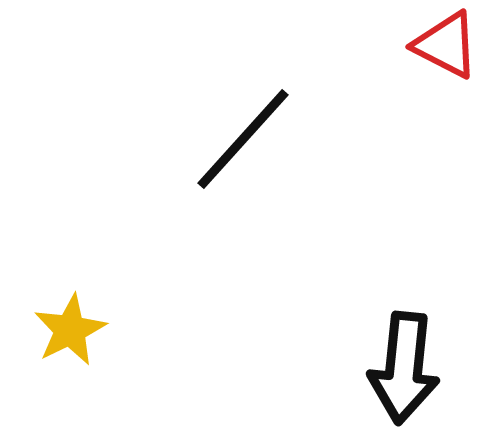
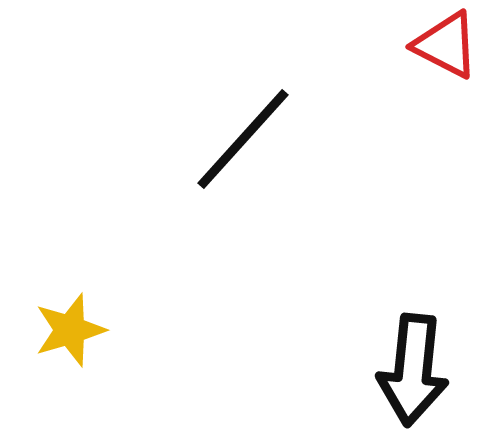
yellow star: rotated 10 degrees clockwise
black arrow: moved 9 px right, 2 px down
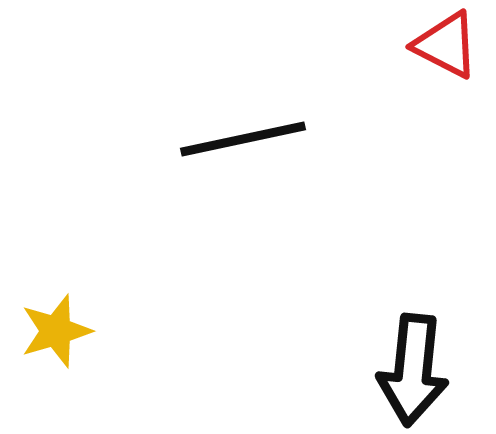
black line: rotated 36 degrees clockwise
yellow star: moved 14 px left, 1 px down
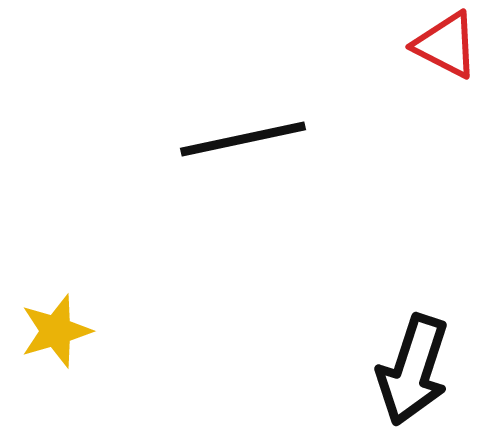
black arrow: rotated 12 degrees clockwise
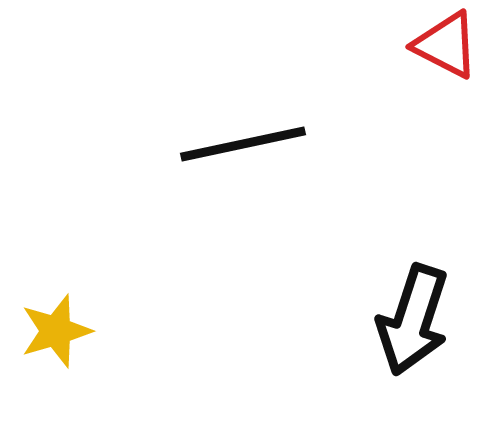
black line: moved 5 px down
black arrow: moved 50 px up
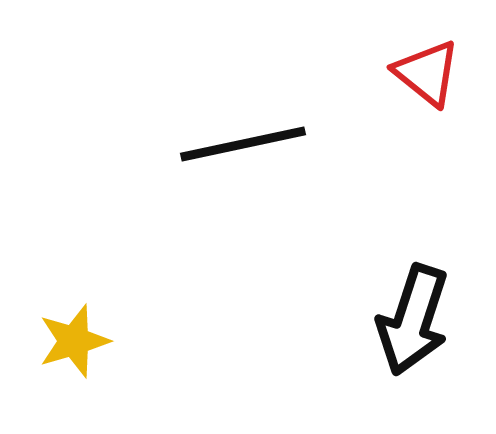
red triangle: moved 19 px left, 28 px down; rotated 12 degrees clockwise
yellow star: moved 18 px right, 10 px down
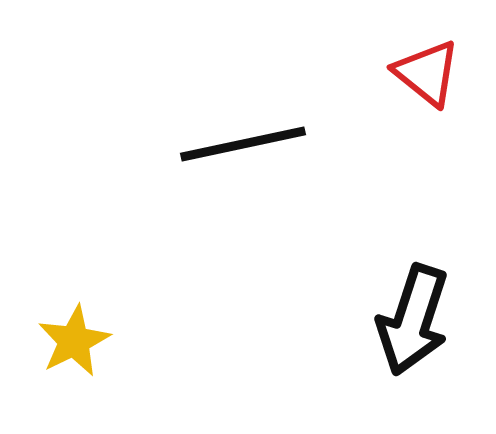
yellow star: rotated 10 degrees counterclockwise
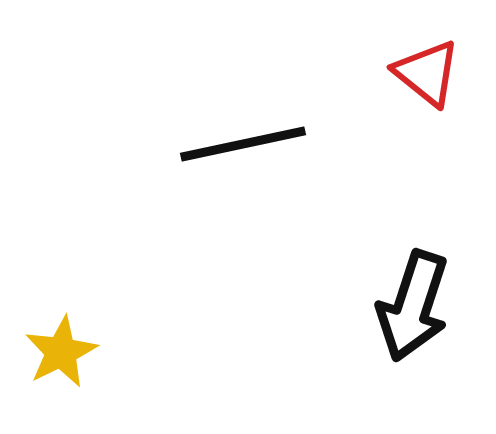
black arrow: moved 14 px up
yellow star: moved 13 px left, 11 px down
